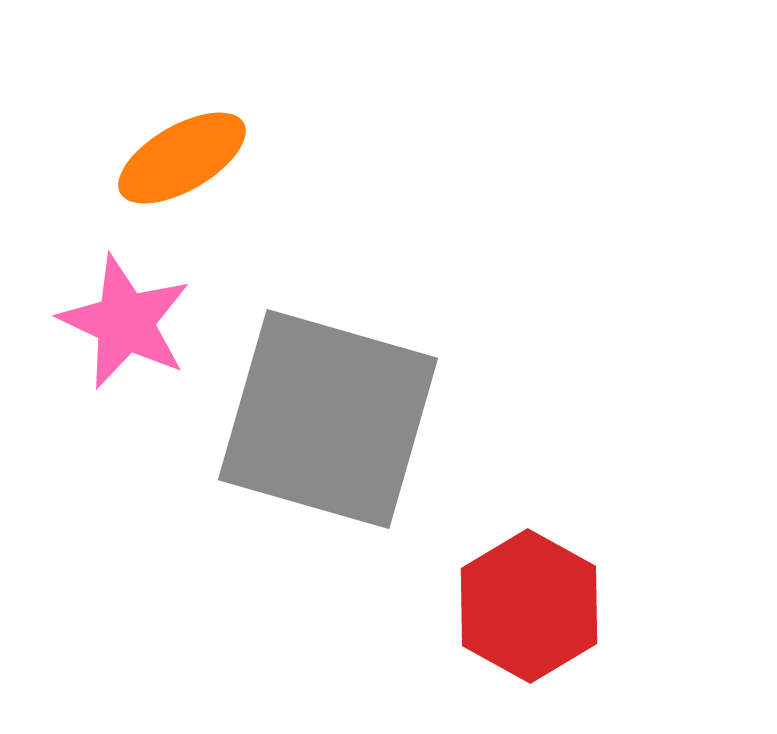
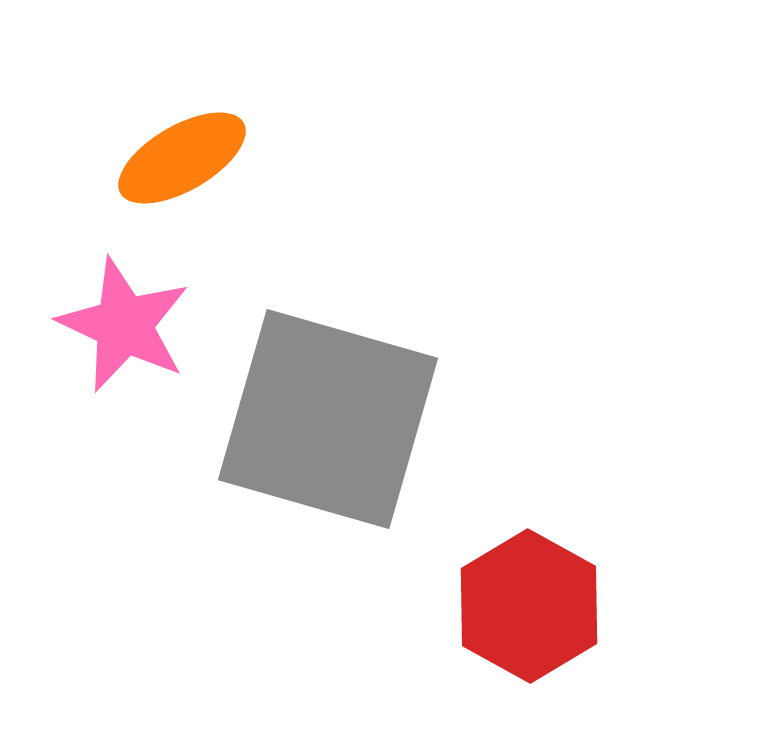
pink star: moved 1 px left, 3 px down
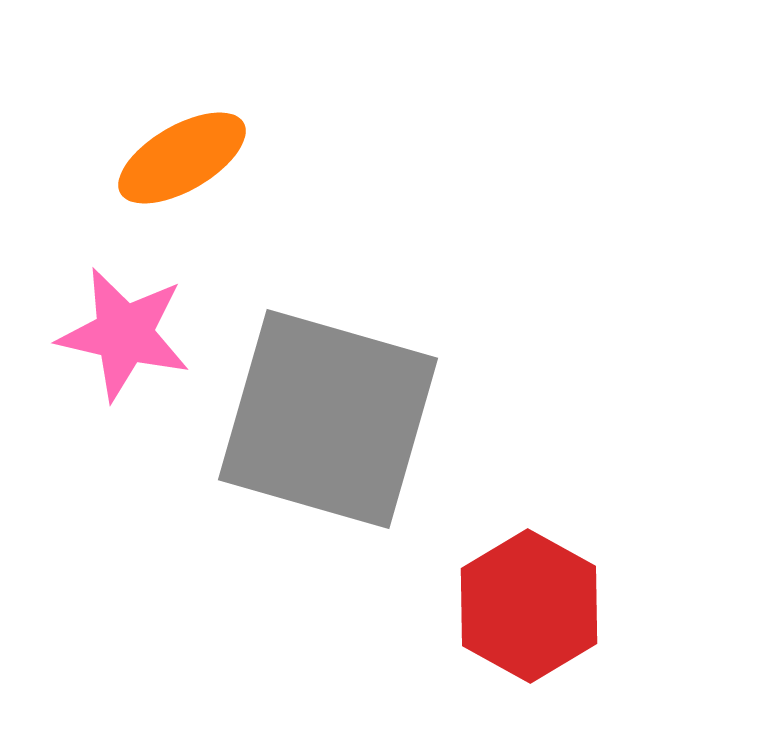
pink star: moved 9 px down; rotated 12 degrees counterclockwise
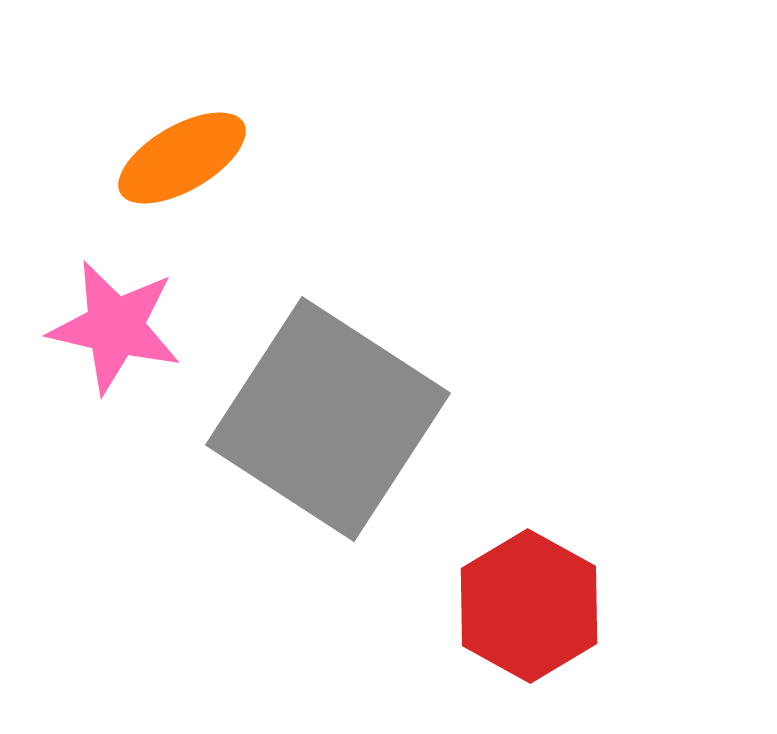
pink star: moved 9 px left, 7 px up
gray square: rotated 17 degrees clockwise
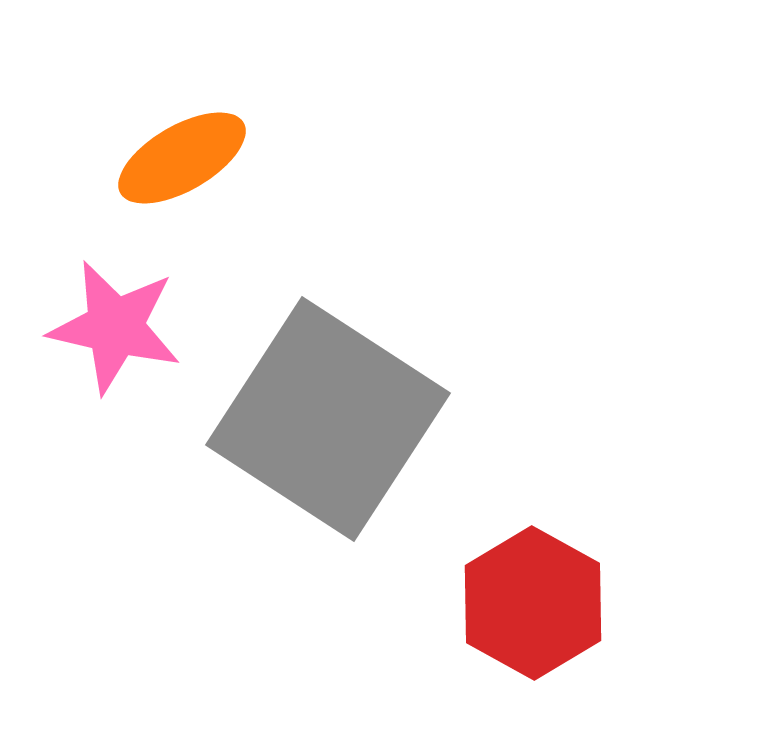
red hexagon: moved 4 px right, 3 px up
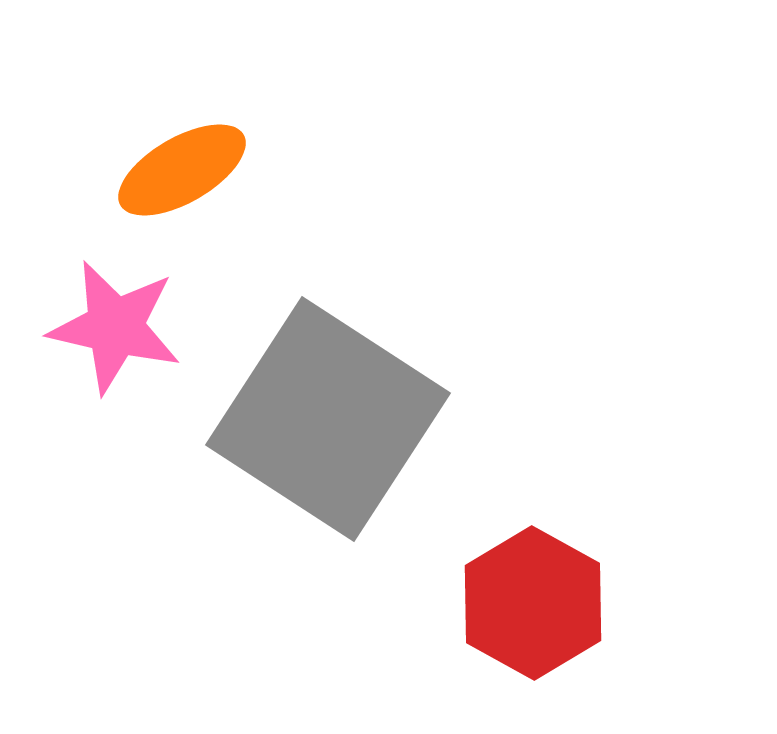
orange ellipse: moved 12 px down
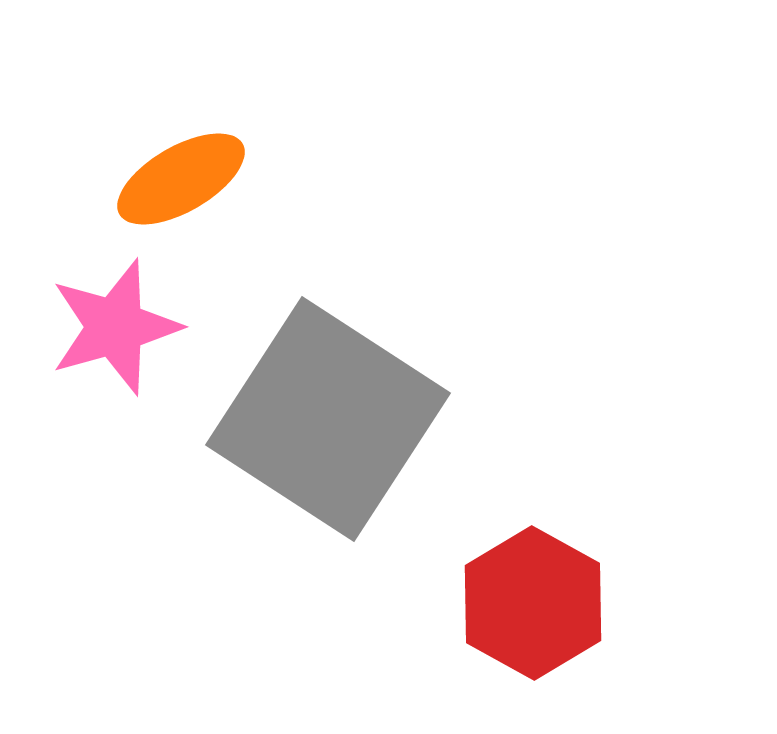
orange ellipse: moved 1 px left, 9 px down
pink star: rotated 29 degrees counterclockwise
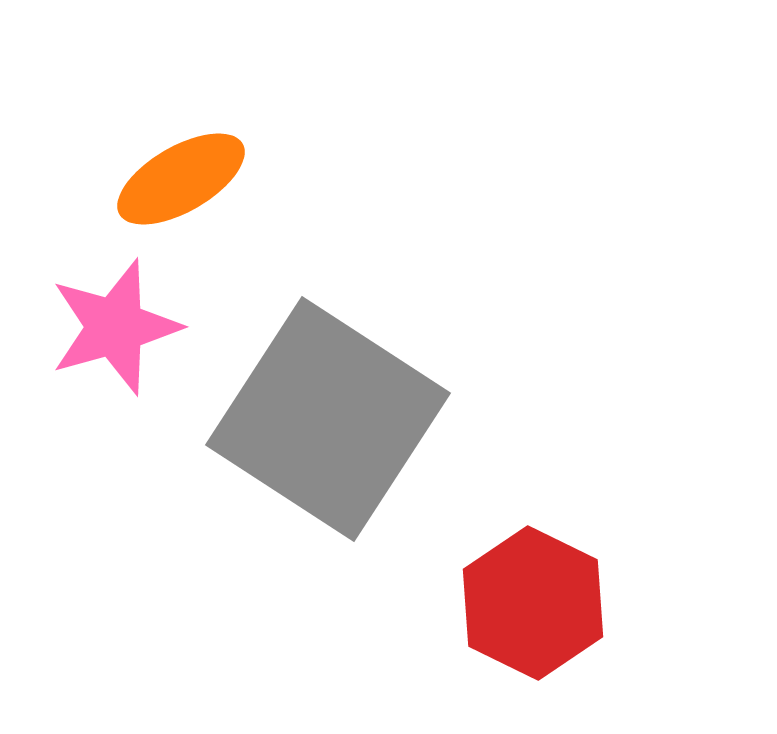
red hexagon: rotated 3 degrees counterclockwise
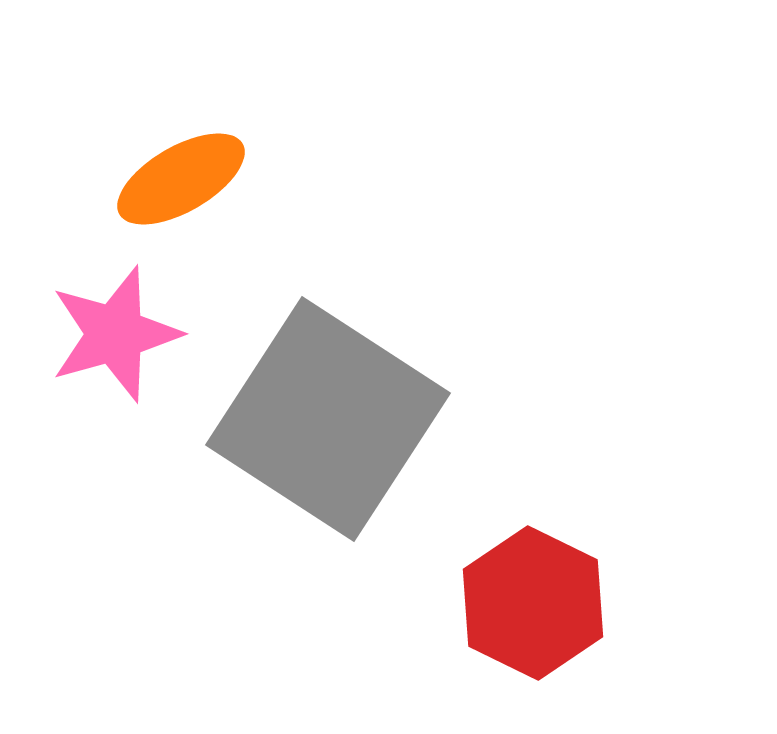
pink star: moved 7 px down
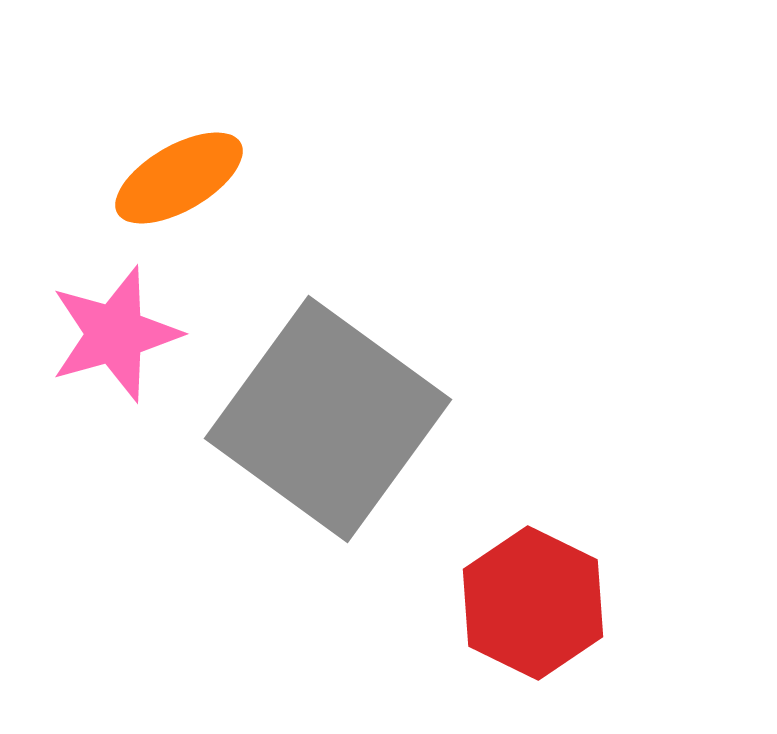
orange ellipse: moved 2 px left, 1 px up
gray square: rotated 3 degrees clockwise
